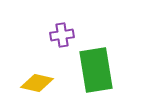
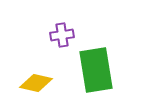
yellow diamond: moved 1 px left
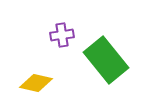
green rectangle: moved 10 px right, 10 px up; rotated 30 degrees counterclockwise
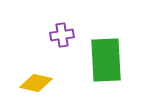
green rectangle: rotated 36 degrees clockwise
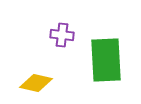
purple cross: rotated 15 degrees clockwise
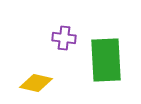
purple cross: moved 2 px right, 3 px down
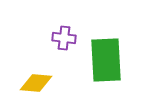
yellow diamond: rotated 8 degrees counterclockwise
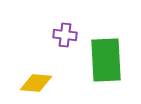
purple cross: moved 1 px right, 3 px up
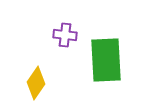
yellow diamond: rotated 60 degrees counterclockwise
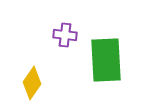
yellow diamond: moved 4 px left
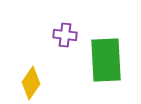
yellow diamond: moved 1 px left
